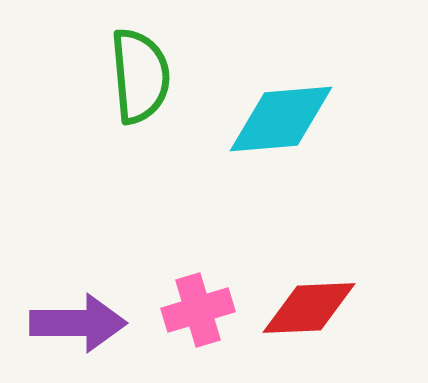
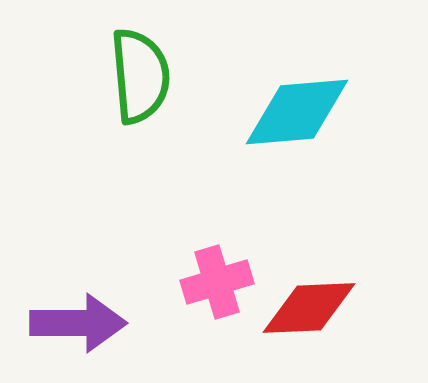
cyan diamond: moved 16 px right, 7 px up
pink cross: moved 19 px right, 28 px up
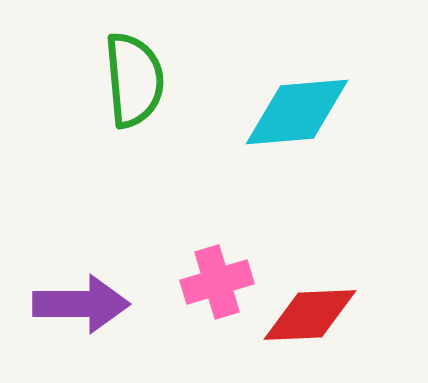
green semicircle: moved 6 px left, 4 px down
red diamond: moved 1 px right, 7 px down
purple arrow: moved 3 px right, 19 px up
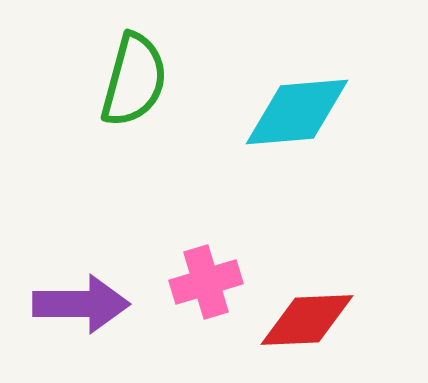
green semicircle: rotated 20 degrees clockwise
pink cross: moved 11 px left
red diamond: moved 3 px left, 5 px down
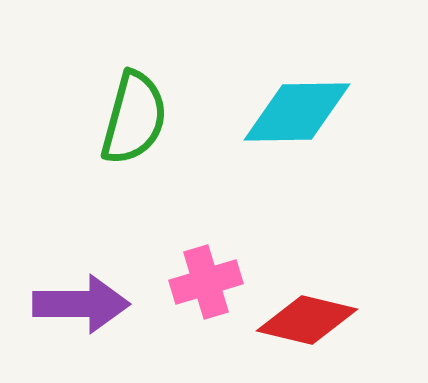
green semicircle: moved 38 px down
cyan diamond: rotated 4 degrees clockwise
red diamond: rotated 16 degrees clockwise
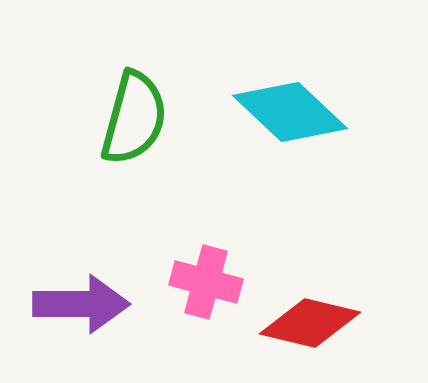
cyan diamond: moved 7 px left; rotated 44 degrees clockwise
pink cross: rotated 32 degrees clockwise
red diamond: moved 3 px right, 3 px down
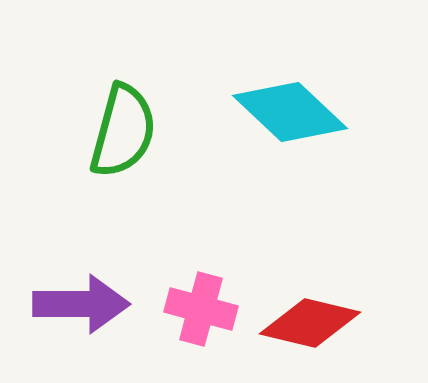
green semicircle: moved 11 px left, 13 px down
pink cross: moved 5 px left, 27 px down
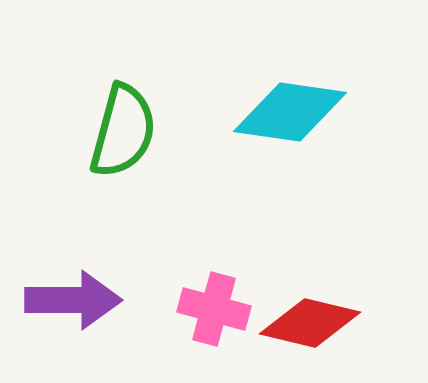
cyan diamond: rotated 35 degrees counterclockwise
purple arrow: moved 8 px left, 4 px up
pink cross: moved 13 px right
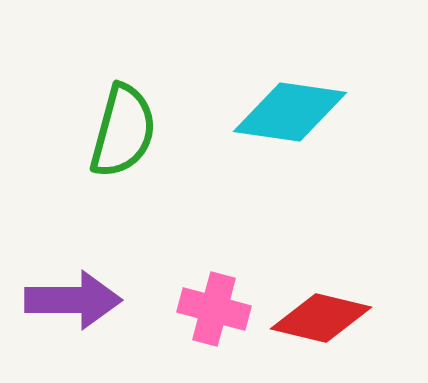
red diamond: moved 11 px right, 5 px up
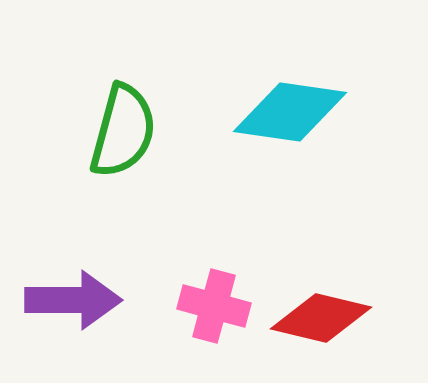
pink cross: moved 3 px up
